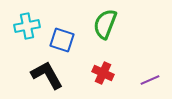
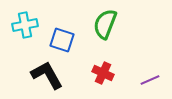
cyan cross: moved 2 px left, 1 px up
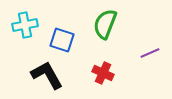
purple line: moved 27 px up
